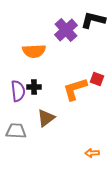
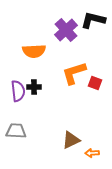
red square: moved 2 px left, 4 px down
orange L-shape: moved 1 px left, 16 px up
brown triangle: moved 25 px right, 22 px down; rotated 12 degrees clockwise
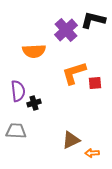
red square: rotated 24 degrees counterclockwise
black cross: moved 16 px down; rotated 16 degrees counterclockwise
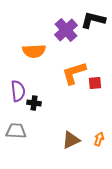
black cross: rotated 24 degrees clockwise
orange arrow: moved 7 px right, 14 px up; rotated 112 degrees clockwise
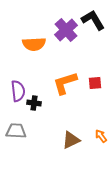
black L-shape: rotated 45 degrees clockwise
orange semicircle: moved 7 px up
orange L-shape: moved 9 px left, 10 px down
orange arrow: moved 2 px right, 3 px up; rotated 56 degrees counterclockwise
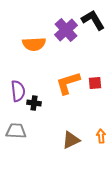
orange L-shape: moved 3 px right
orange arrow: rotated 32 degrees clockwise
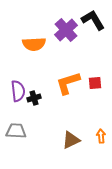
black cross: moved 5 px up; rotated 24 degrees counterclockwise
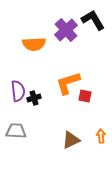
red square: moved 10 px left, 13 px down; rotated 16 degrees clockwise
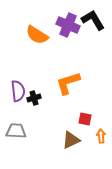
purple cross: moved 2 px right, 5 px up; rotated 25 degrees counterclockwise
orange semicircle: moved 3 px right, 9 px up; rotated 35 degrees clockwise
red square: moved 23 px down
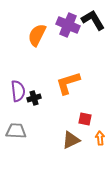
orange semicircle: rotated 85 degrees clockwise
orange arrow: moved 1 px left, 2 px down
